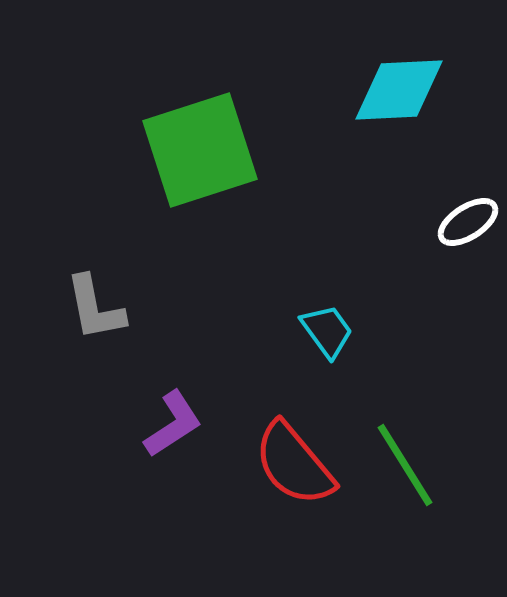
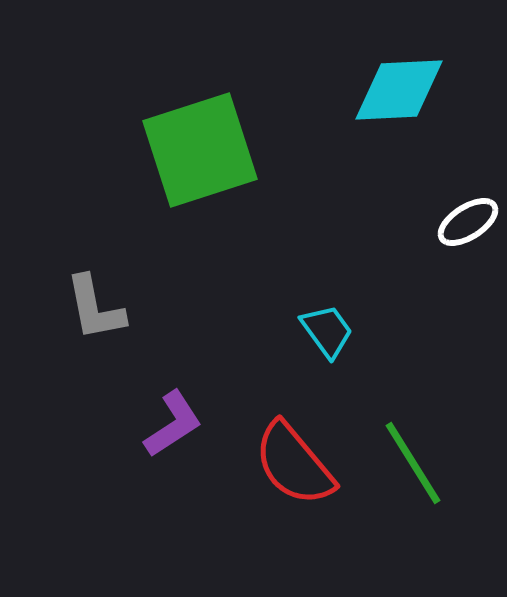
green line: moved 8 px right, 2 px up
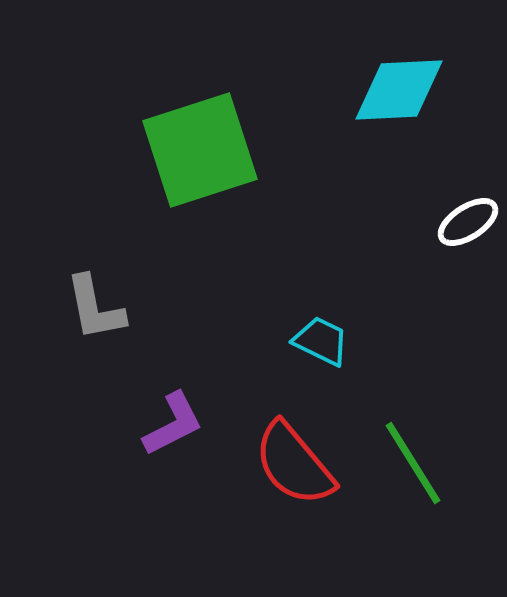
cyan trapezoid: moved 6 px left, 10 px down; rotated 28 degrees counterclockwise
purple L-shape: rotated 6 degrees clockwise
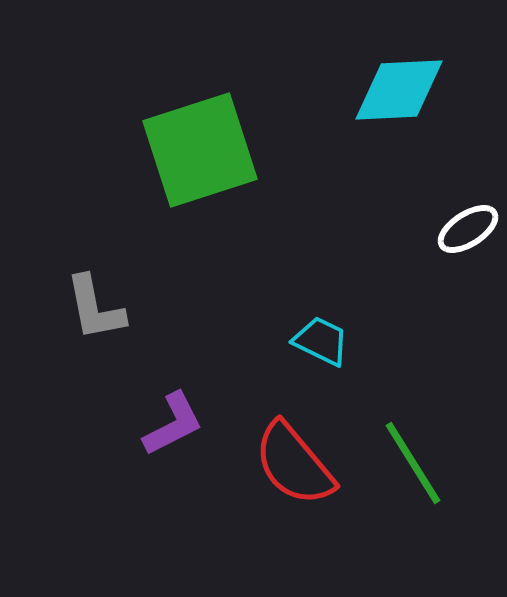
white ellipse: moved 7 px down
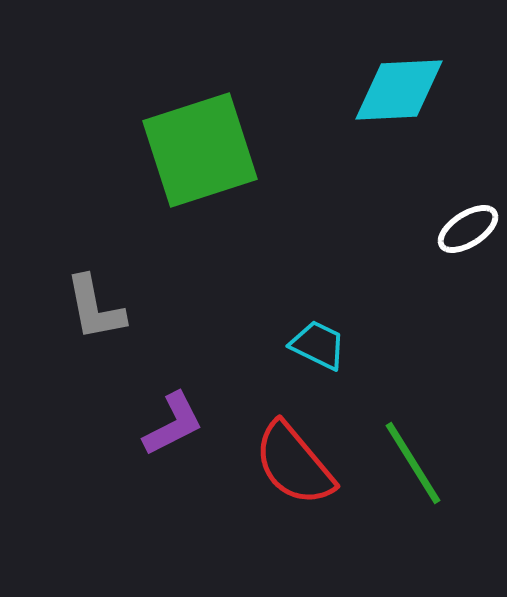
cyan trapezoid: moved 3 px left, 4 px down
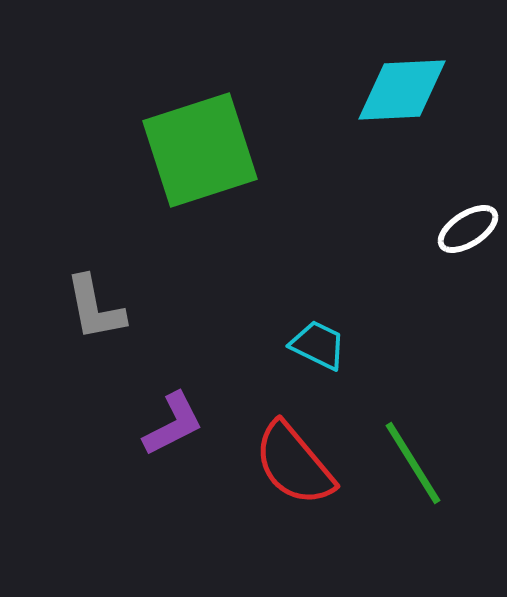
cyan diamond: moved 3 px right
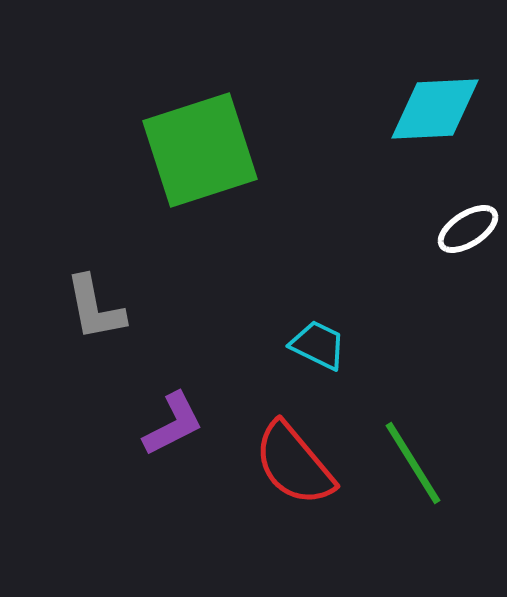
cyan diamond: moved 33 px right, 19 px down
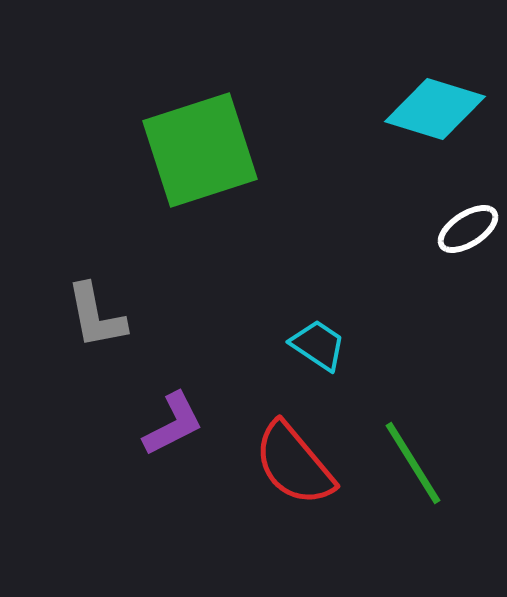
cyan diamond: rotated 20 degrees clockwise
gray L-shape: moved 1 px right, 8 px down
cyan trapezoid: rotated 8 degrees clockwise
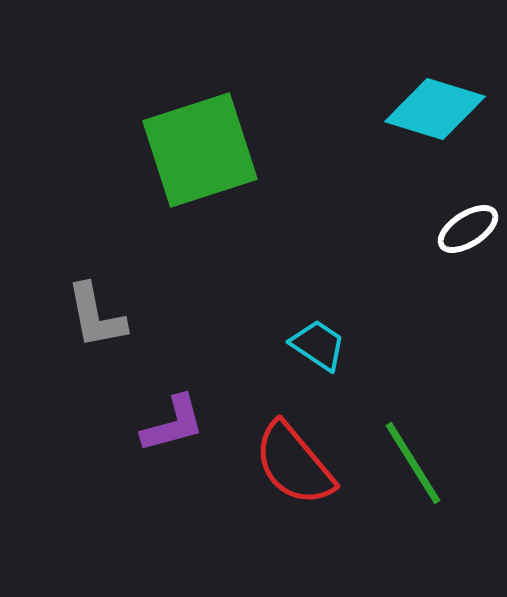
purple L-shape: rotated 12 degrees clockwise
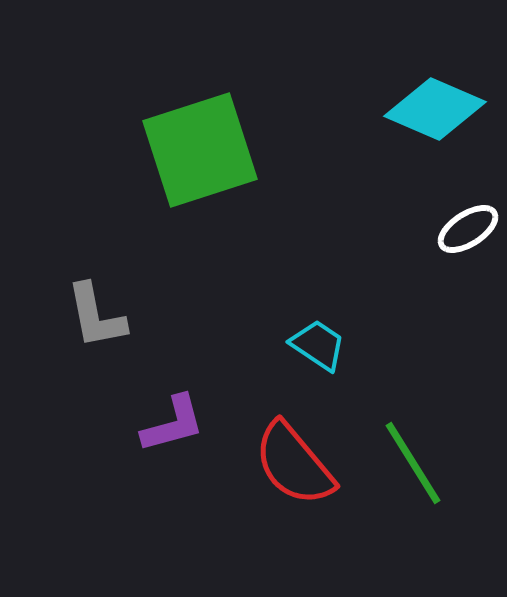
cyan diamond: rotated 6 degrees clockwise
